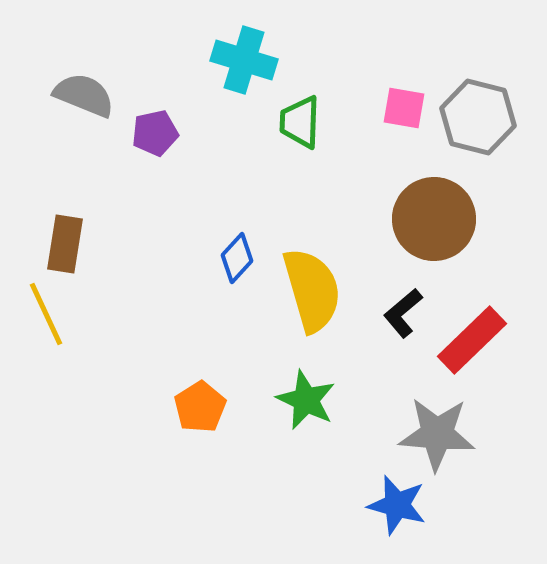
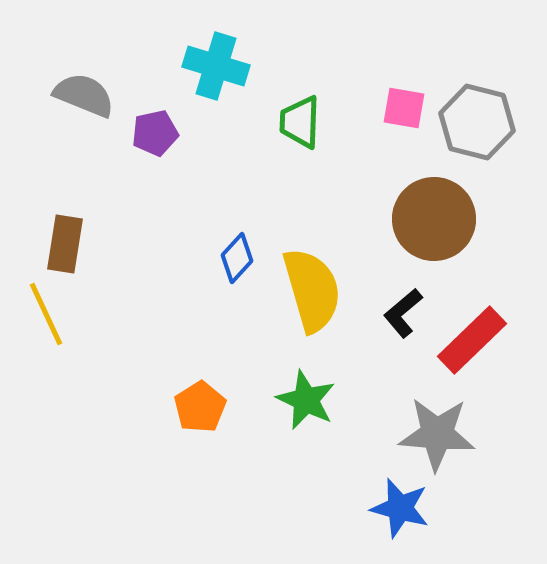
cyan cross: moved 28 px left, 6 px down
gray hexagon: moved 1 px left, 5 px down
blue star: moved 3 px right, 3 px down
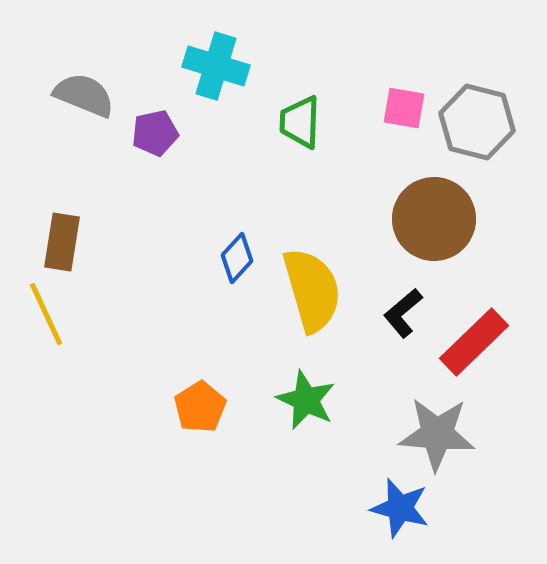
brown rectangle: moved 3 px left, 2 px up
red rectangle: moved 2 px right, 2 px down
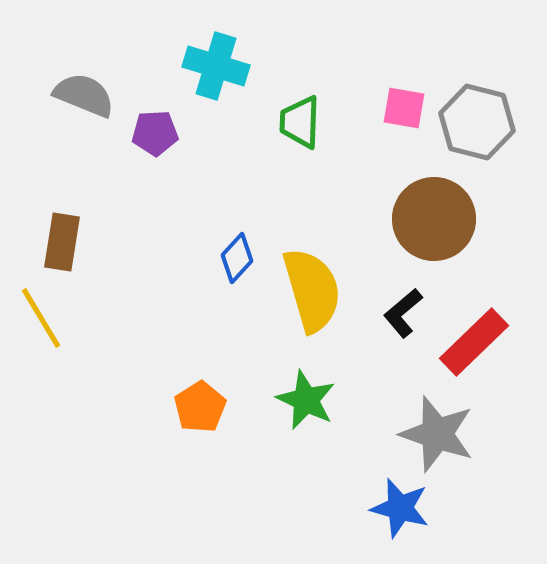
purple pentagon: rotated 9 degrees clockwise
yellow line: moved 5 px left, 4 px down; rotated 6 degrees counterclockwise
gray star: rotated 14 degrees clockwise
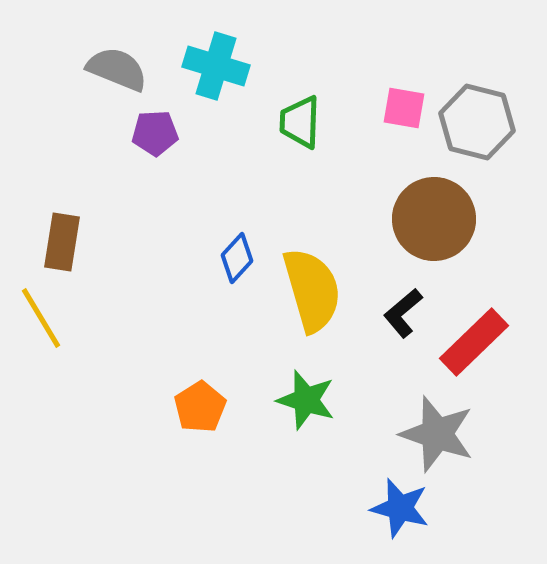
gray semicircle: moved 33 px right, 26 px up
green star: rotated 8 degrees counterclockwise
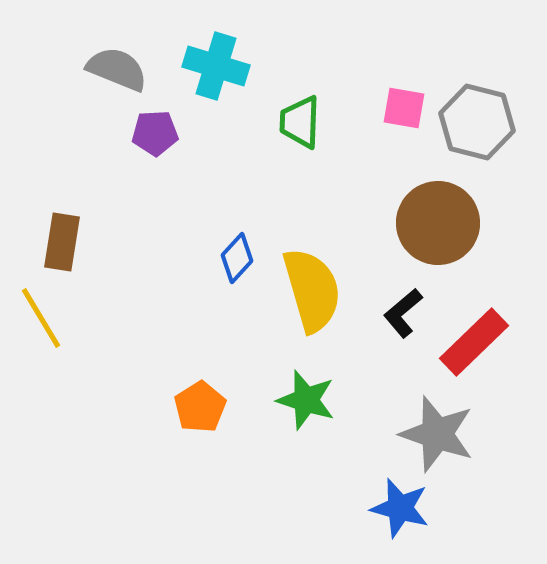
brown circle: moved 4 px right, 4 px down
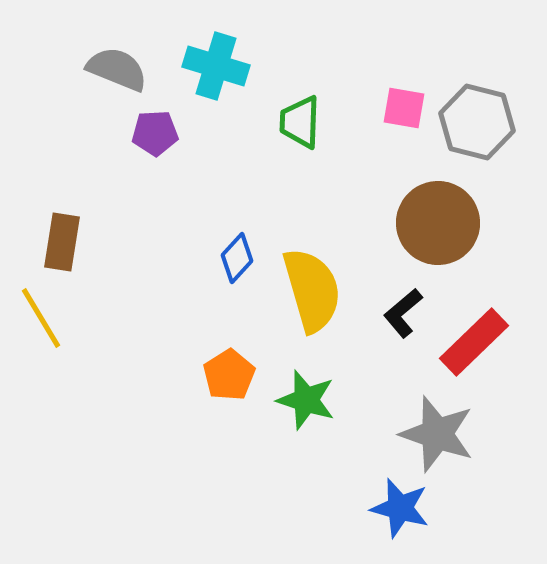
orange pentagon: moved 29 px right, 32 px up
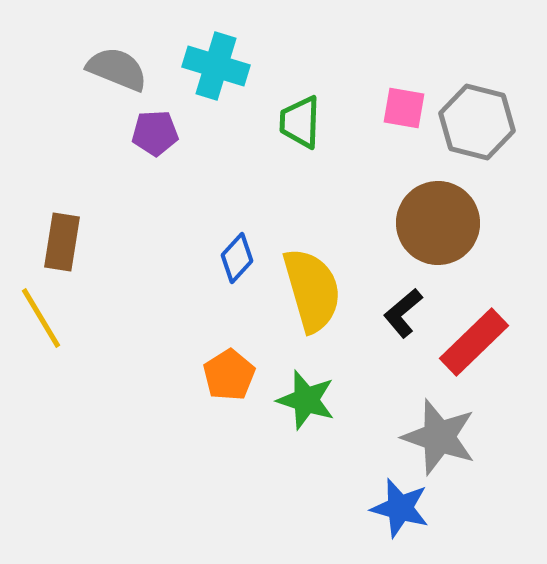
gray star: moved 2 px right, 3 px down
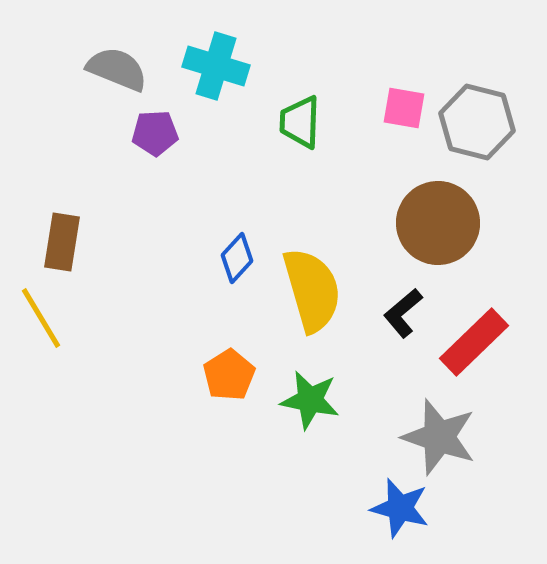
green star: moved 4 px right; rotated 6 degrees counterclockwise
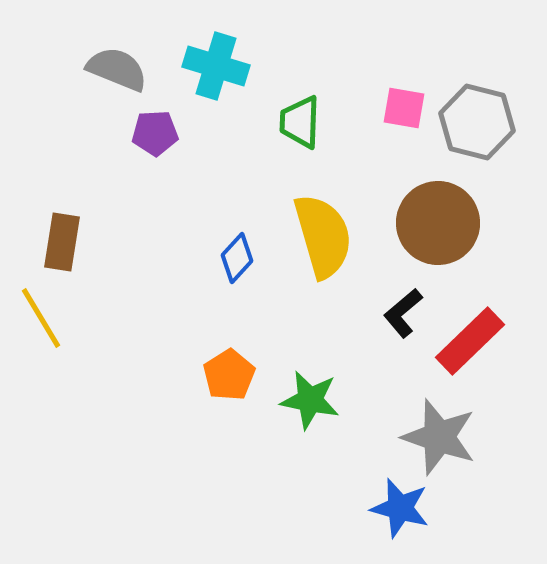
yellow semicircle: moved 11 px right, 54 px up
red rectangle: moved 4 px left, 1 px up
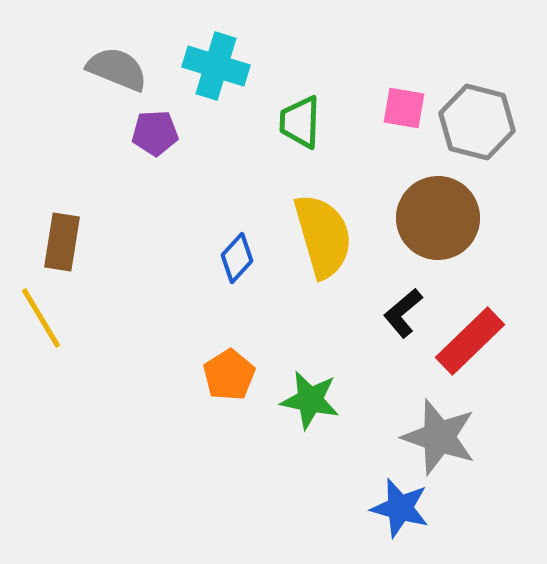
brown circle: moved 5 px up
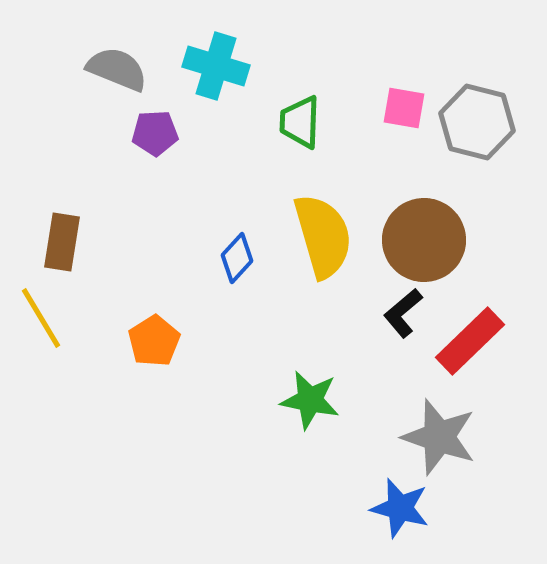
brown circle: moved 14 px left, 22 px down
orange pentagon: moved 75 px left, 34 px up
